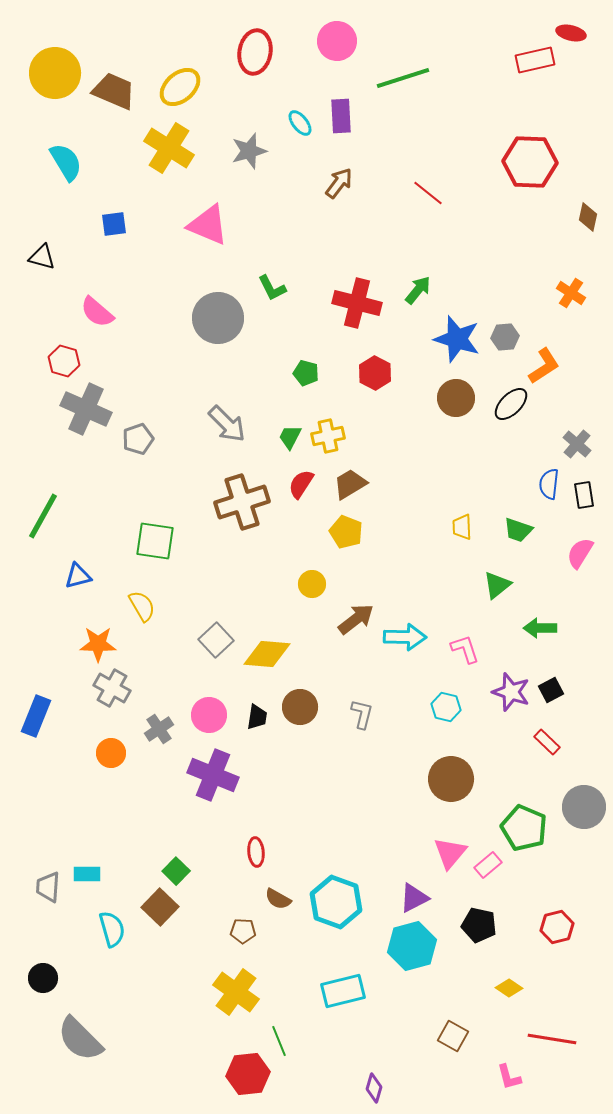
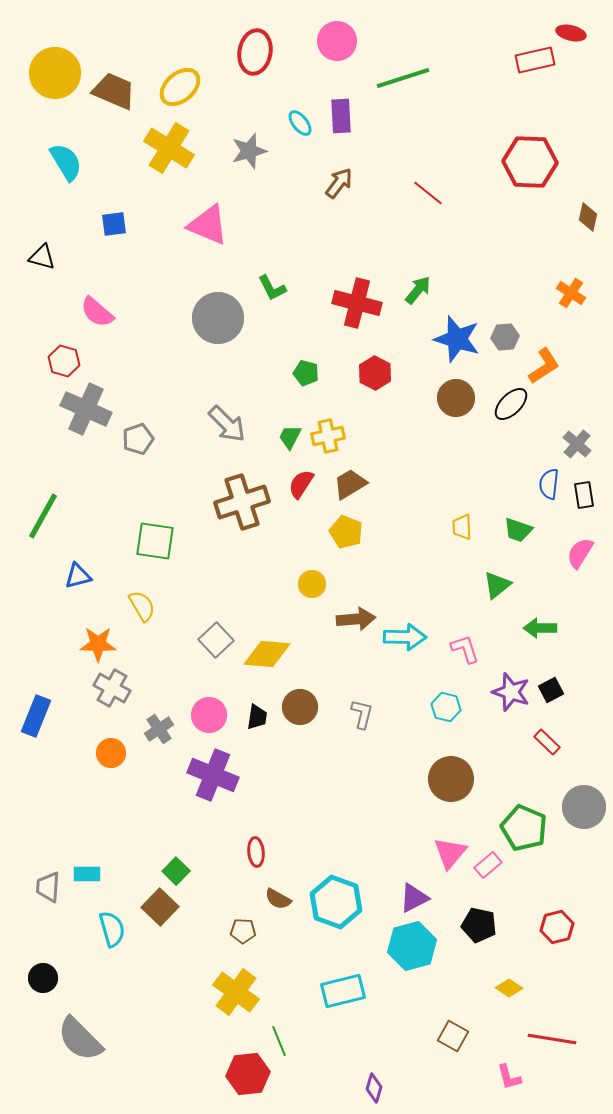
brown arrow at (356, 619): rotated 33 degrees clockwise
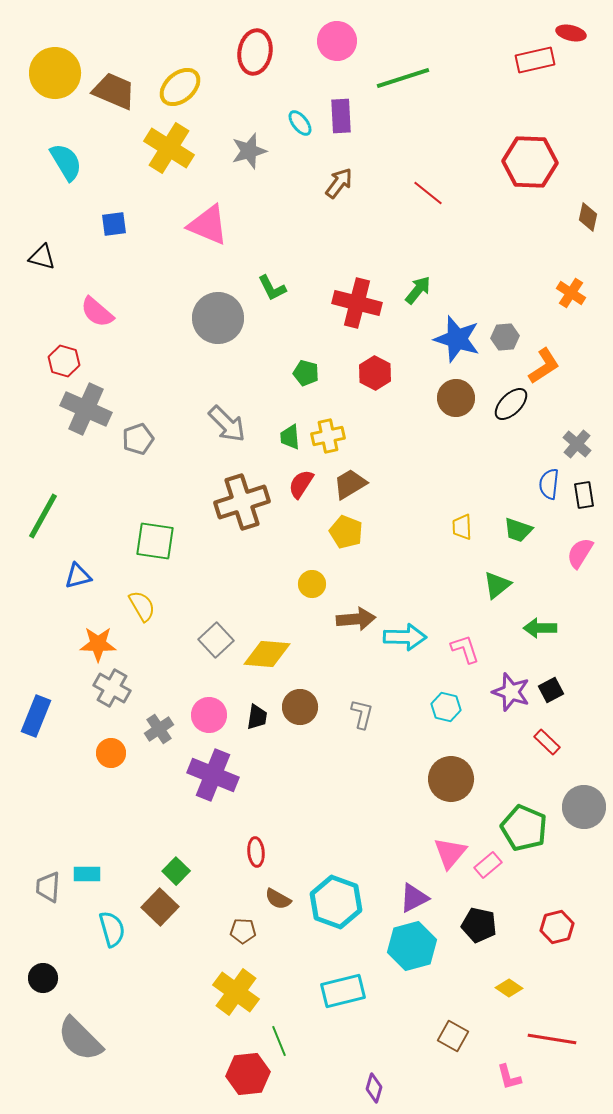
green trapezoid at (290, 437): rotated 32 degrees counterclockwise
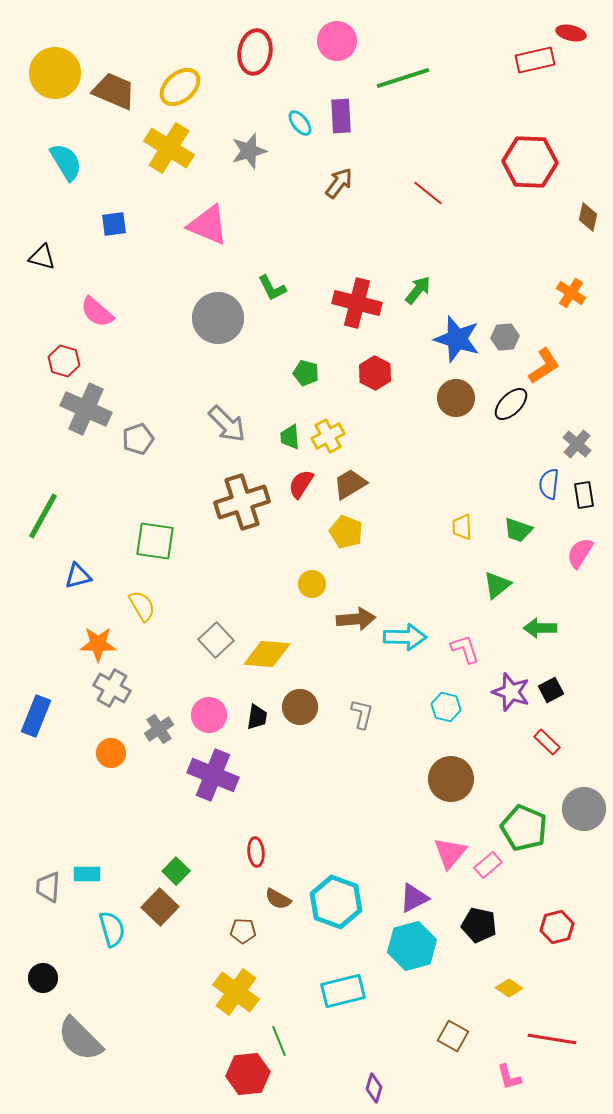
yellow cross at (328, 436): rotated 16 degrees counterclockwise
gray circle at (584, 807): moved 2 px down
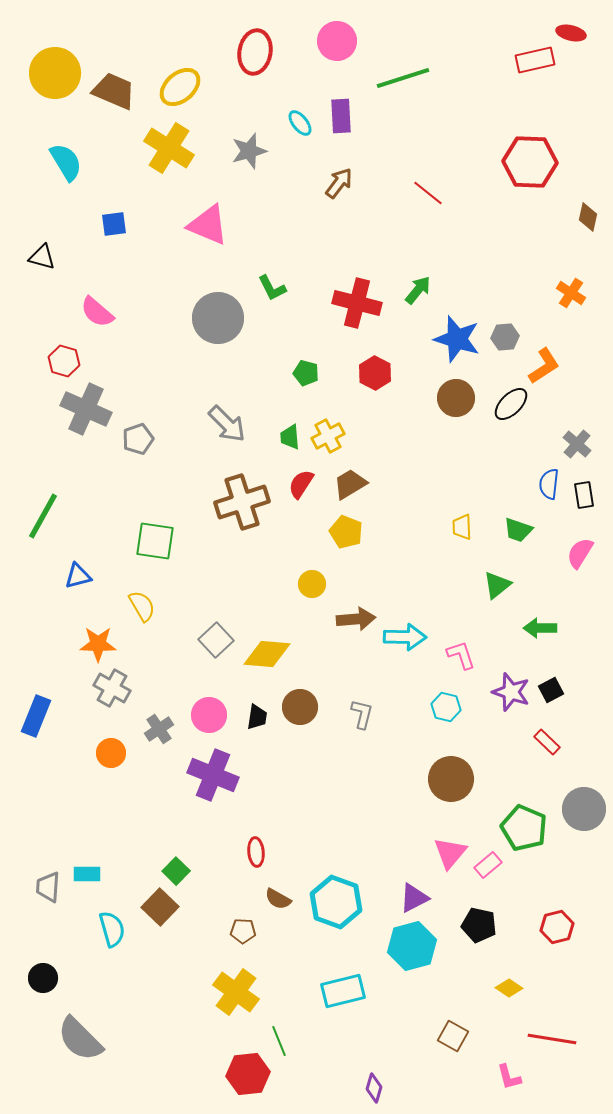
pink L-shape at (465, 649): moved 4 px left, 6 px down
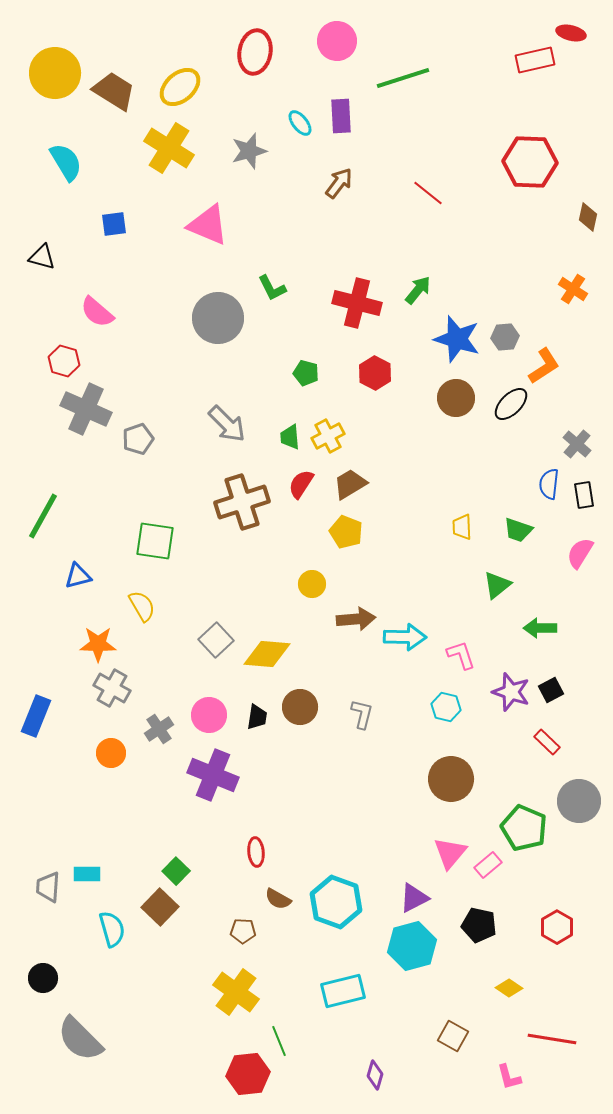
brown trapezoid at (114, 91): rotated 9 degrees clockwise
orange cross at (571, 293): moved 2 px right, 4 px up
gray circle at (584, 809): moved 5 px left, 8 px up
red hexagon at (557, 927): rotated 16 degrees counterclockwise
purple diamond at (374, 1088): moved 1 px right, 13 px up
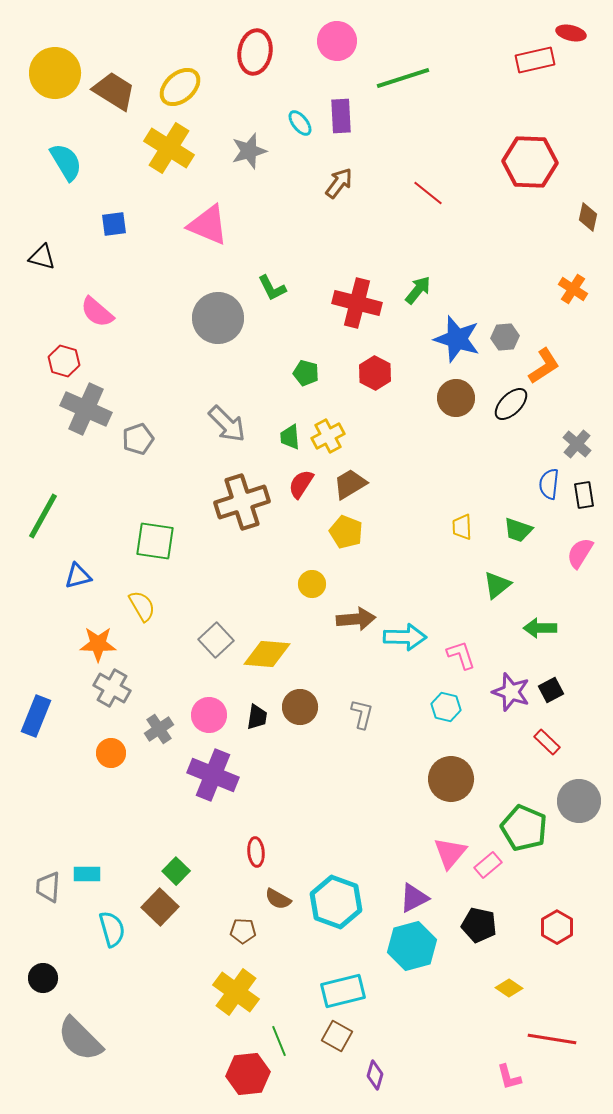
brown square at (453, 1036): moved 116 px left
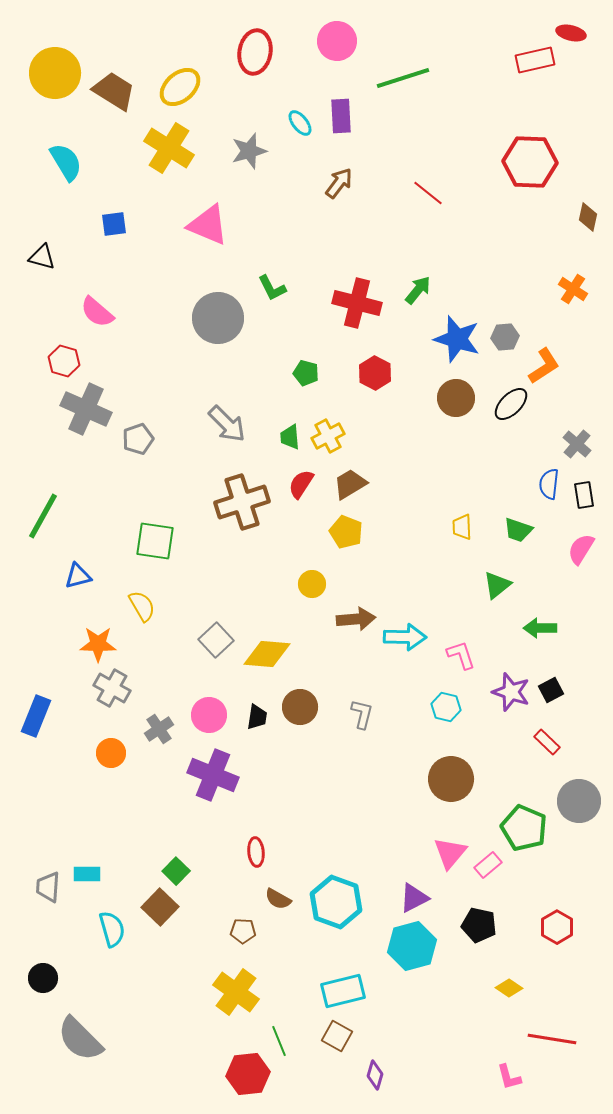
pink semicircle at (580, 553): moved 1 px right, 4 px up
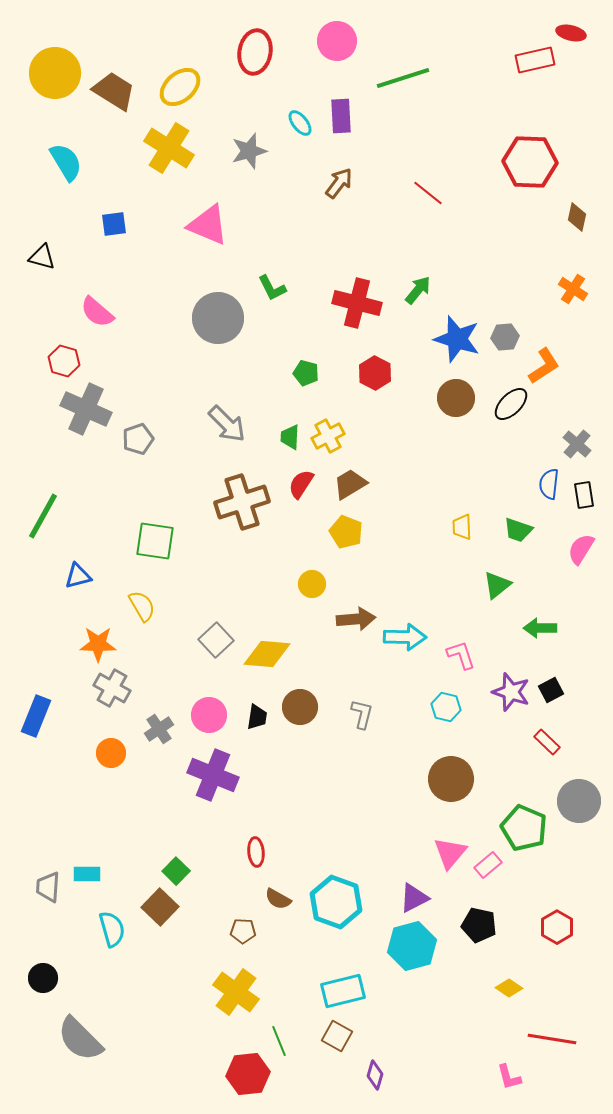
brown diamond at (588, 217): moved 11 px left
green trapezoid at (290, 437): rotated 8 degrees clockwise
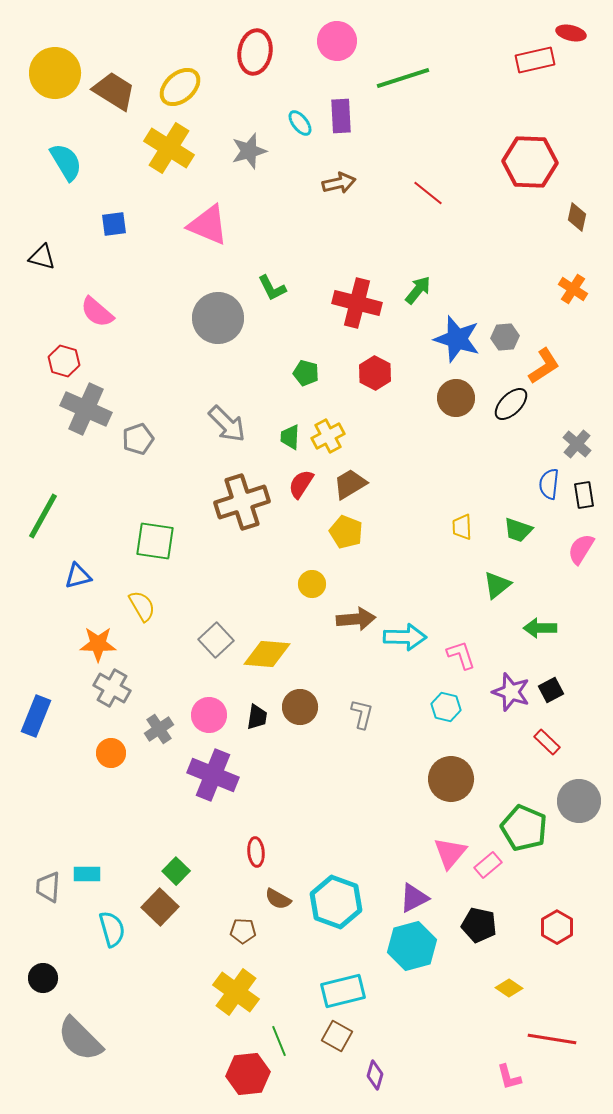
brown arrow at (339, 183): rotated 40 degrees clockwise
